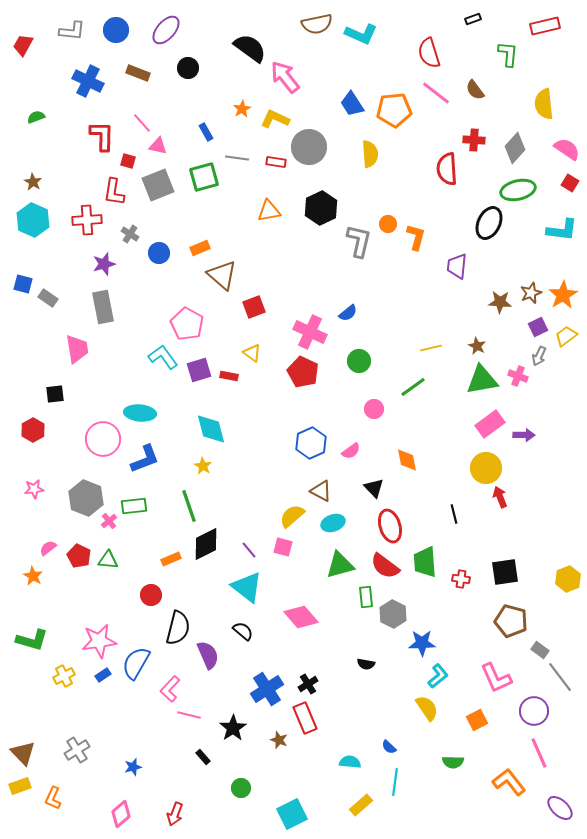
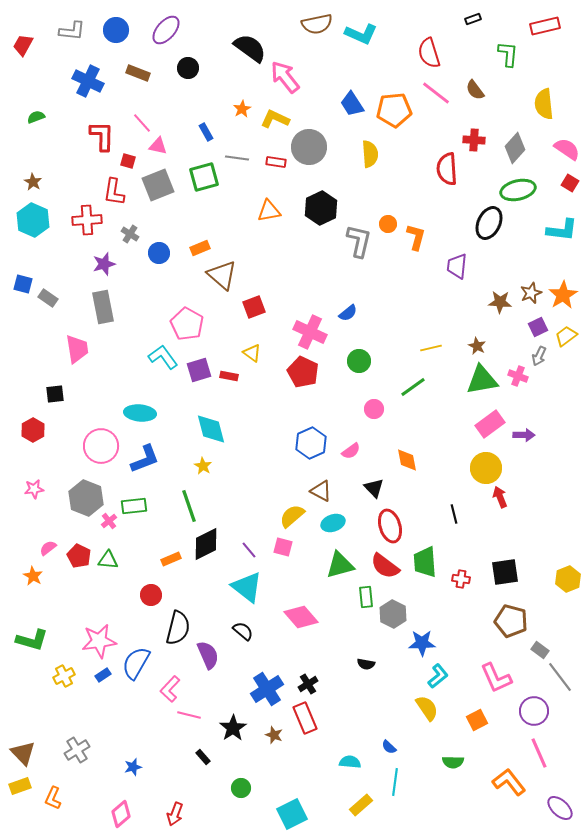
pink circle at (103, 439): moved 2 px left, 7 px down
brown star at (279, 740): moved 5 px left, 5 px up
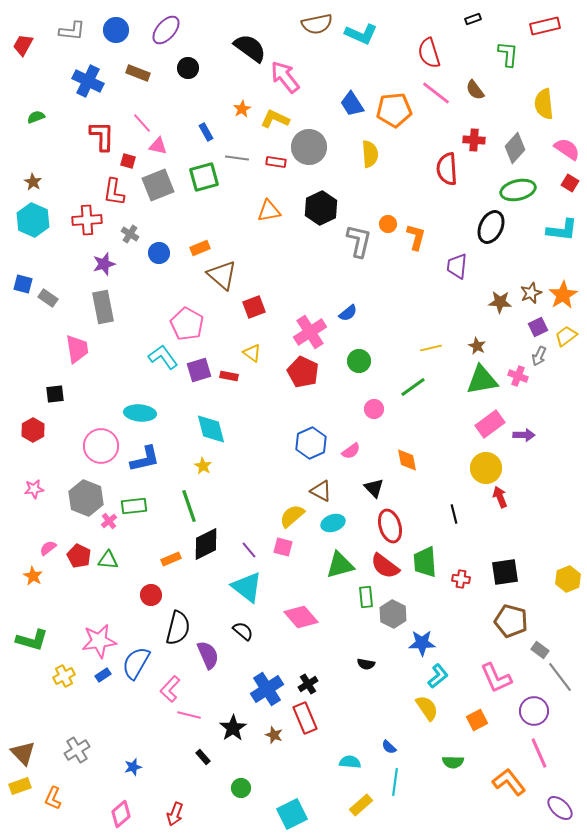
black ellipse at (489, 223): moved 2 px right, 4 px down
pink cross at (310, 332): rotated 32 degrees clockwise
blue L-shape at (145, 459): rotated 8 degrees clockwise
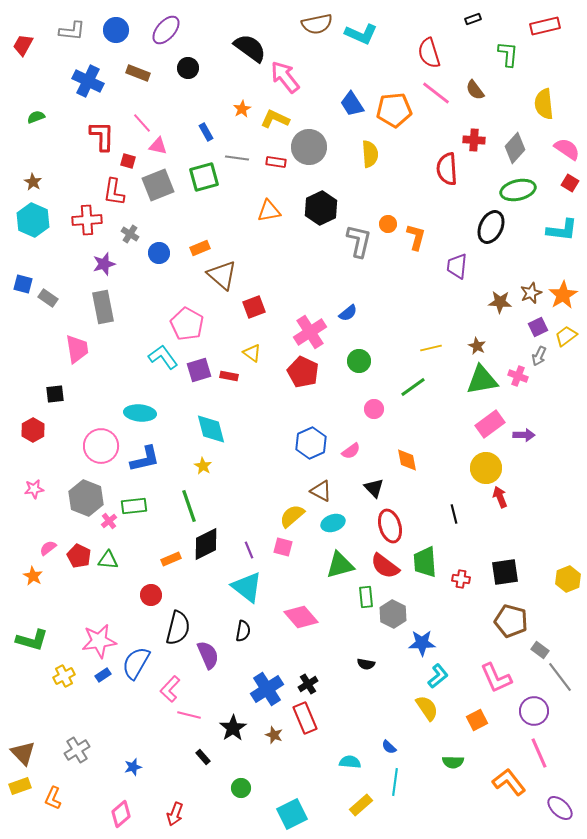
purple line at (249, 550): rotated 18 degrees clockwise
black semicircle at (243, 631): rotated 60 degrees clockwise
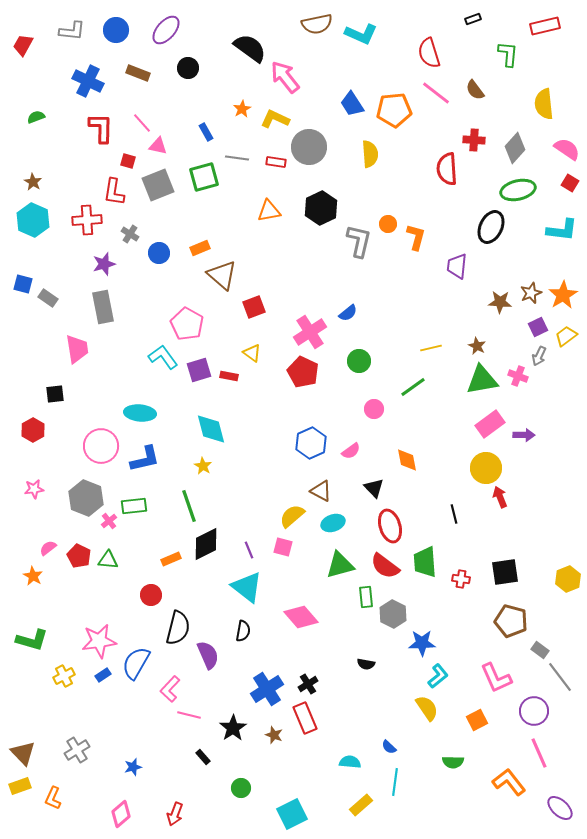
red L-shape at (102, 136): moved 1 px left, 8 px up
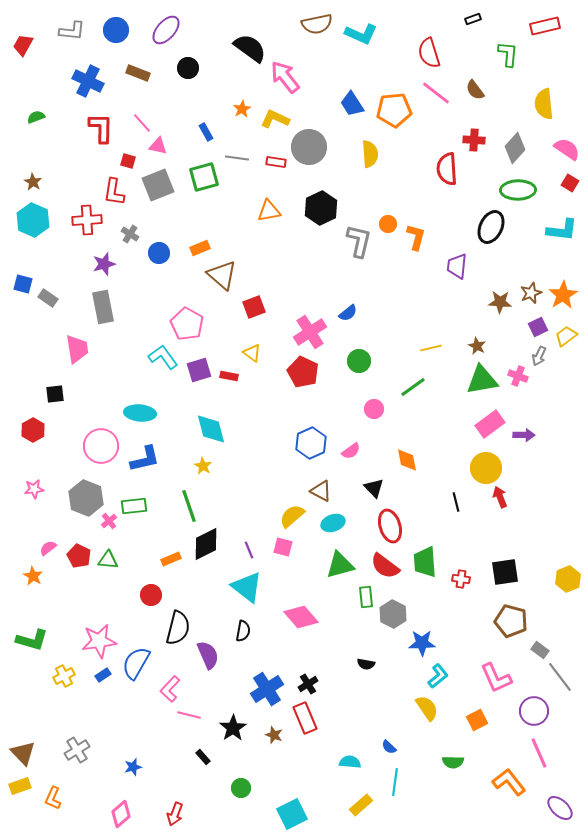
green ellipse at (518, 190): rotated 12 degrees clockwise
black line at (454, 514): moved 2 px right, 12 px up
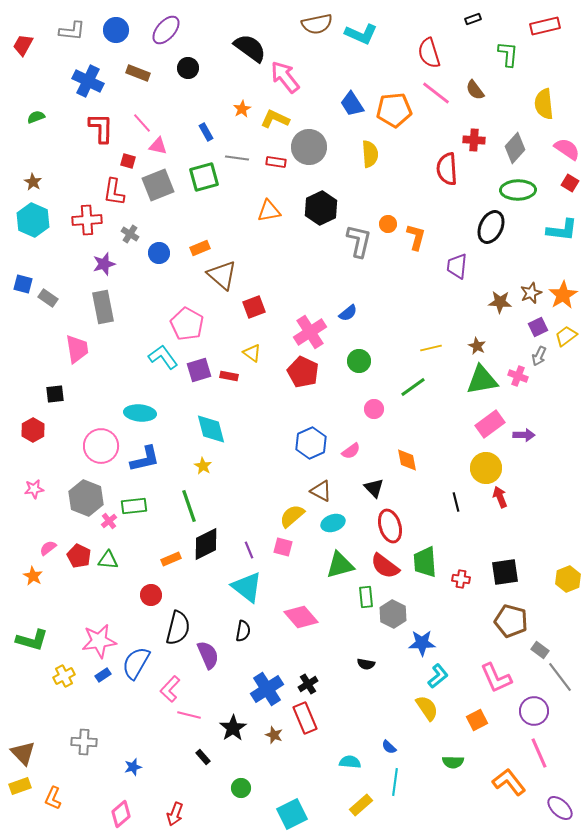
gray cross at (77, 750): moved 7 px right, 8 px up; rotated 35 degrees clockwise
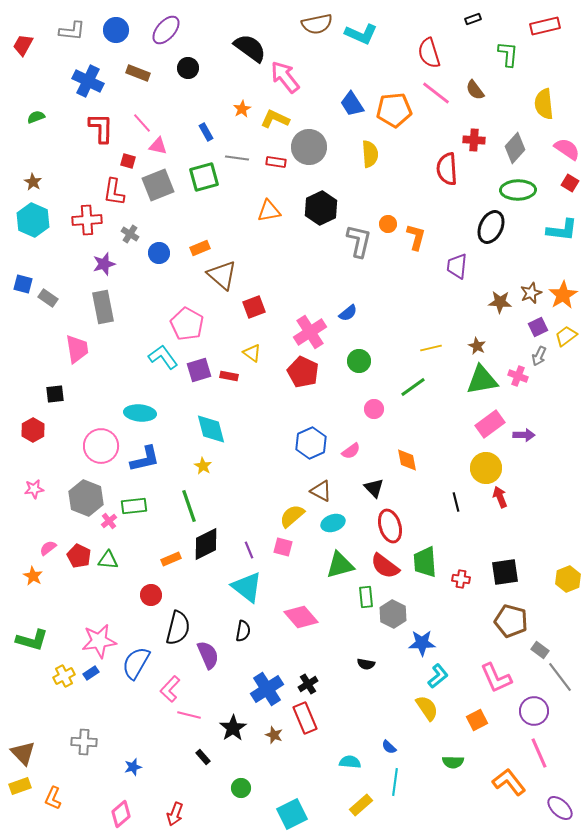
blue rectangle at (103, 675): moved 12 px left, 2 px up
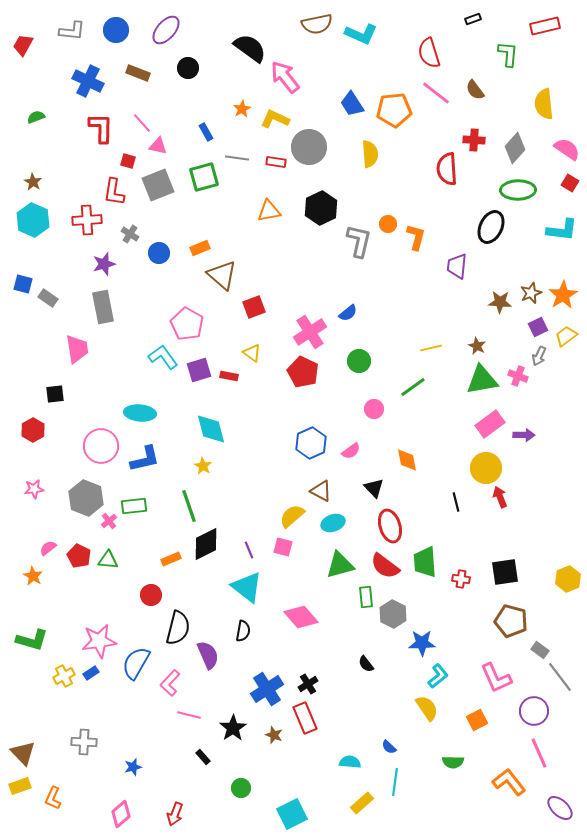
black semicircle at (366, 664): rotated 42 degrees clockwise
pink L-shape at (170, 689): moved 6 px up
yellow rectangle at (361, 805): moved 1 px right, 2 px up
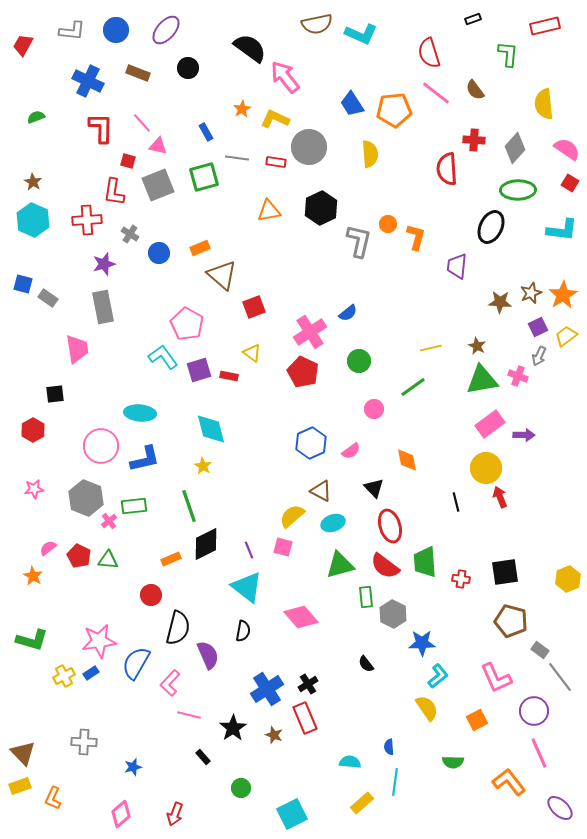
blue semicircle at (389, 747): rotated 42 degrees clockwise
